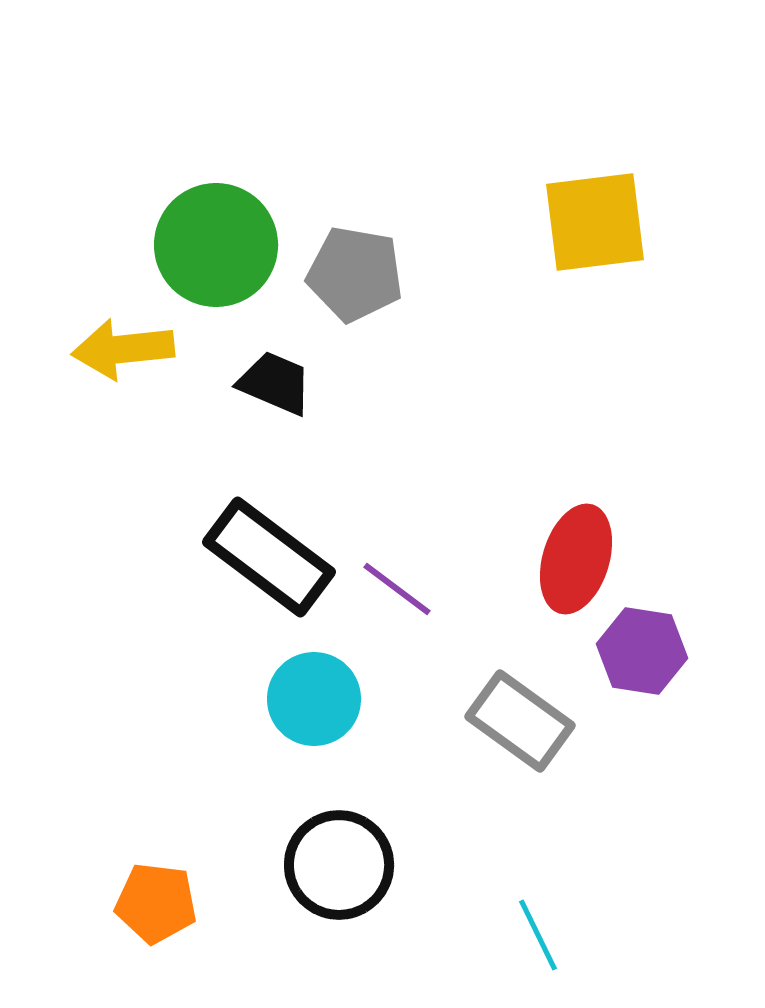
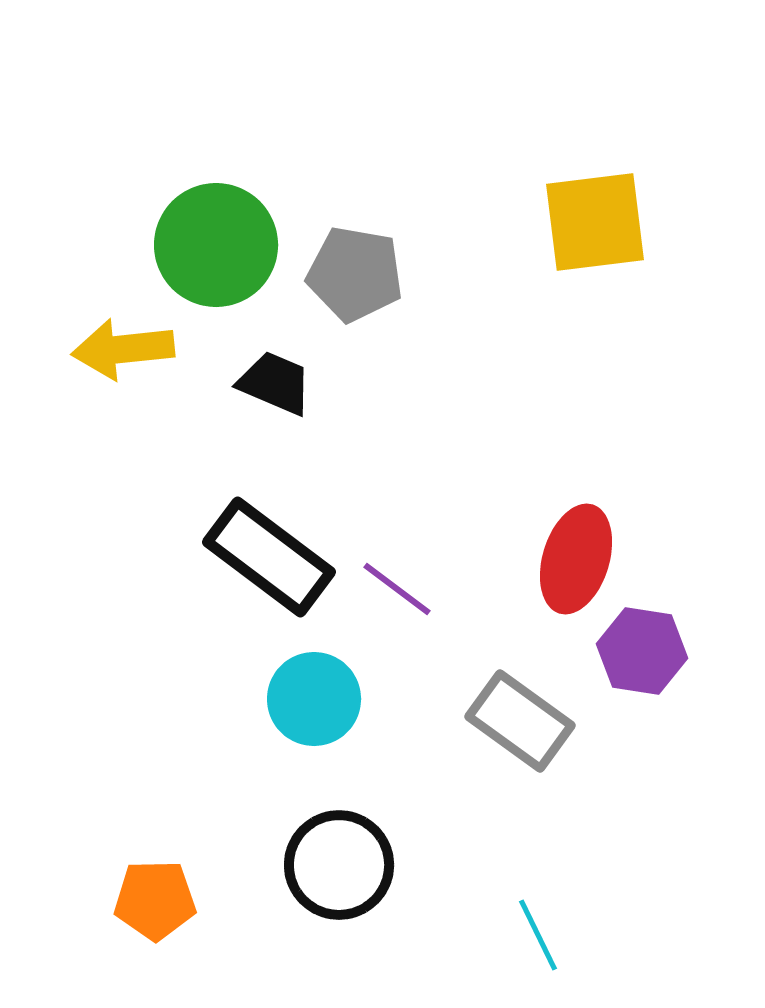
orange pentagon: moved 1 px left, 3 px up; rotated 8 degrees counterclockwise
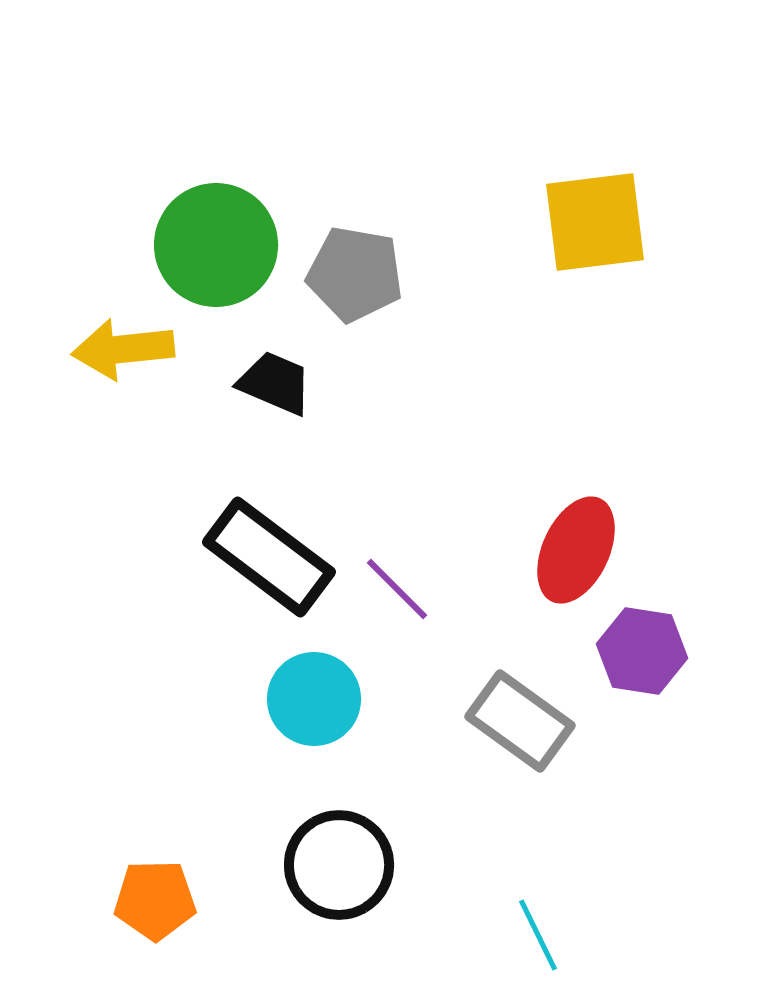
red ellipse: moved 9 px up; rotated 8 degrees clockwise
purple line: rotated 8 degrees clockwise
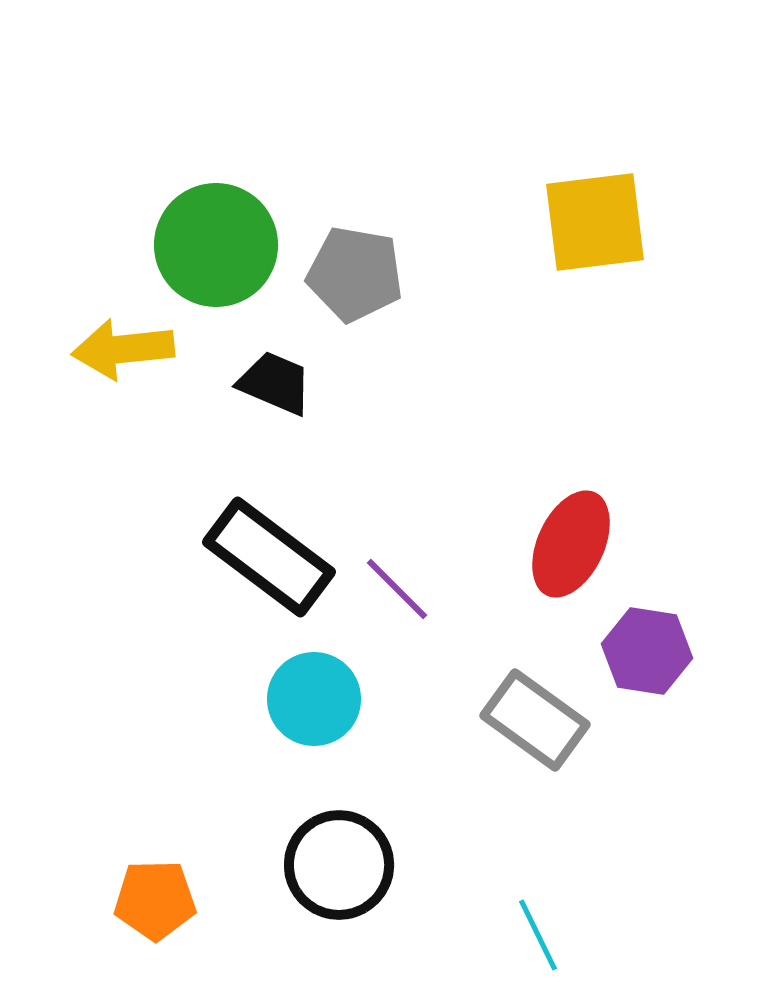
red ellipse: moved 5 px left, 6 px up
purple hexagon: moved 5 px right
gray rectangle: moved 15 px right, 1 px up
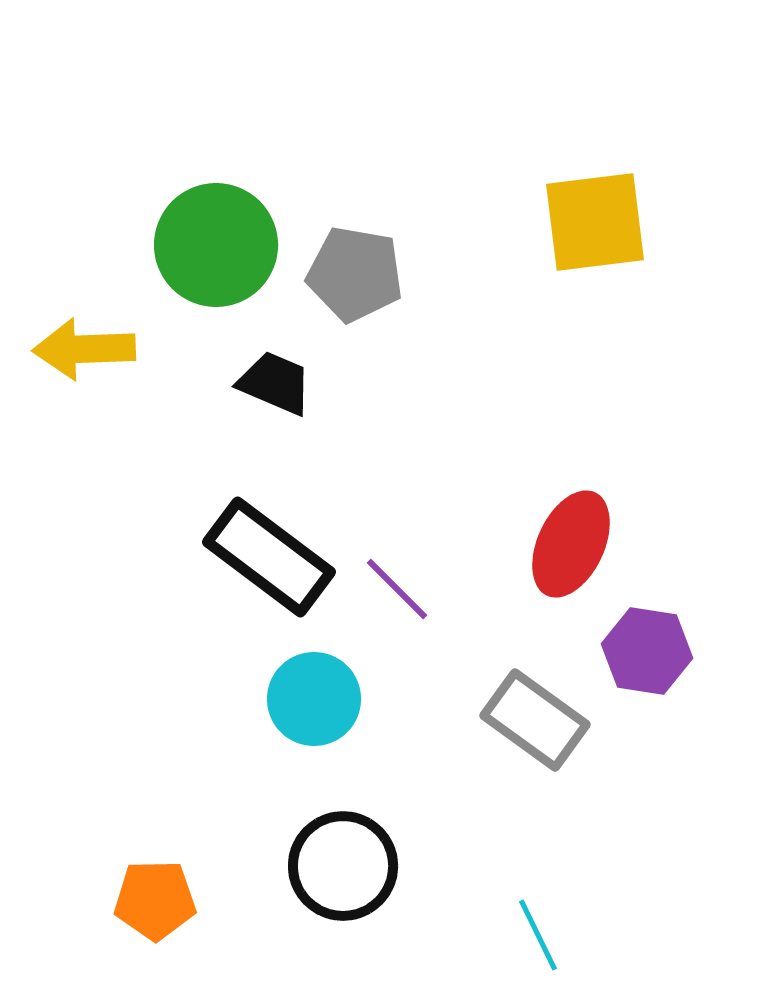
yellow arrow: moved 39 px left; rotated 4 degrees clockwise
black circle: moved 4 px right, 1 px down
